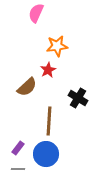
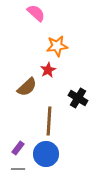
pink semicircle: rotated 108 degrees clockwise
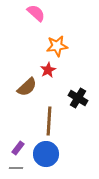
gray line: moved 2 px left, 1 px up
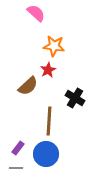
orange star: moved 3 px left; rotated 15 degrees clockwise
brown semicircle: moved 1 px right, 1 px up
black cross: moved 3 px left
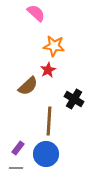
black cross: moved 1 px left, 1 px down
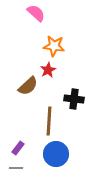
black cross: rotated 24 degrees counterclockwise
blue circle: moved 10 px right
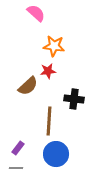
red star: moved 1 px down; rotated 21 degrees clockwise
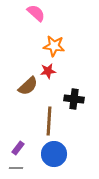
blue circle: moved 2 px left
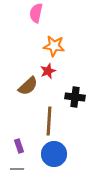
pink semicircle: rotated 120 degrees counterclockwise
red star: rotated 14 degrees counterclockwise
black cross: moved 1 px right, 2 px up
purple rectangle: moved 1 px right, 2 px up; rotated 56 degrees counterclockwise
gray line: moved 1 px right, 1 px down
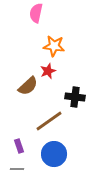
brown line: rotated 52 degrees clockwise
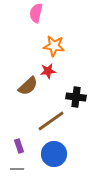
red star: rotated 14 degrees clockwise
black cross: moved 1 px right
brown line: moved 2 px right
